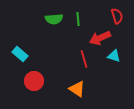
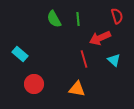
green semicircle: rotated 66 degrees clockwise
cyan triangle: moved 4 px down; rotated 24 degrees clockwise
red circle: moved 3 px down
orange triangle: rotated 24 degrees counterclockwise
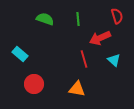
green semicircle: moved 9 px left; rotated 138 degrees clockwise
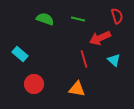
green line: rotated 72 degrees counterclockwise
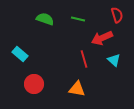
red semicircle: moved 1 px up
red arrow: moved 2 px right
